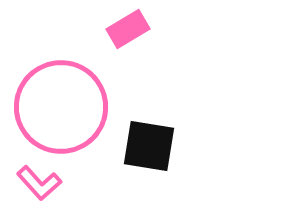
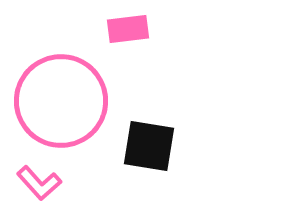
pink rectangle: rotated 24 degrees clockwise
pink circle: moved 6 px up
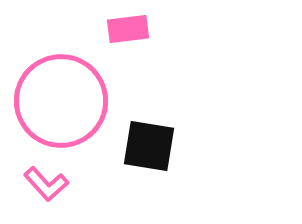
pink L-shape: moved 7 px right, 1 px down
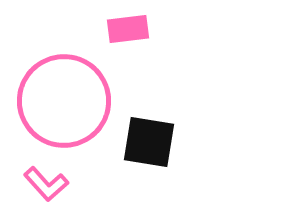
pink circle: moved 3 px right
black square: moved 4 px up
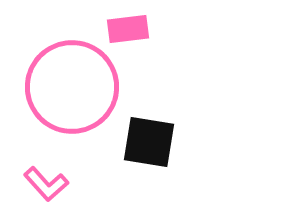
pink circle: moved 8 px right, 14 px up
